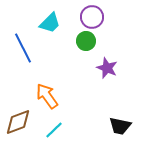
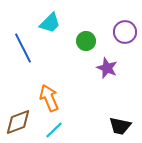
purple circle: moved 33 px right, 15 px down
orange arrow: moved 2 px right, 2 px down; rotated 12 degrees clockwise
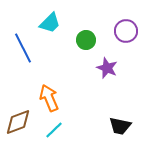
purple circle: moved 1 px right, 1 px up
green circle: moved 1 px up
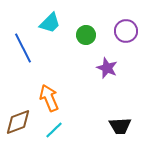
green circle: moved 5 px up
black trapezoid: rotated 15 degrees counterclockwise
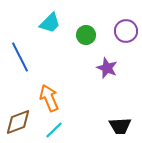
blue line: moved 3 px left, 9 px down
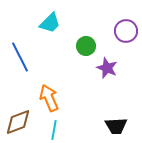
green circle: moved 11 px down
black trapezoid: moved 4 px left
cyan line: rotated 36 degrees counterclockwise
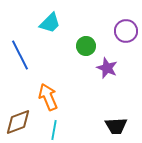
blue line: moved 2 px up
orange arrow: moved 1 px left, 1 px up
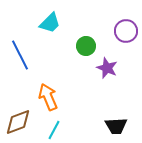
cyan line: rotated 18 degrees clockwise
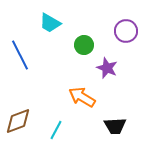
cyan trapezoid: rotated 75 degrees clockwise
green circle: moved 2 px left, 1 px up
orange arrow: moved 34 px right; rotated 36 degrees counterclockwise
brown diamond: moved 1 px up
black trapezoid: moved 1 px left
cyan line: moved 2 px right
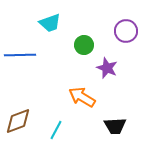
cyan trapezoid: rotated 50 degrees counterclockwise
blue line: rotated 64 degrees counterclockwise
